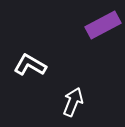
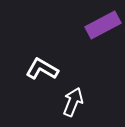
white L-shape: moved 12 px right, 4 px down
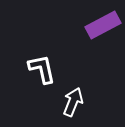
white L-shape: rotated 48 degrees clockwise
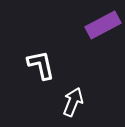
white L-shape: moved 1 px left, 4 px up
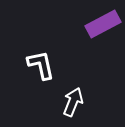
purple rectangle: moved 1 px up
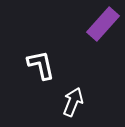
purple rectangle: rotated 20 degrees counterclockwise
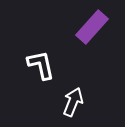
purple rectangle: moved 11 px left, 3 px down
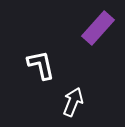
purple rectangle: moved 6 px right, 1 px down
